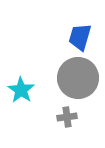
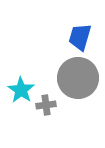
gray cross: moved 21 px left, 12 px up
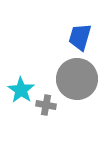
gray circle: moved 1 px left, 1 px down
gray cross: rotated 18 degrees clockwise
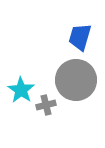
gray circle: moved 1 px left, 1 px down
gray cross: rotated 24 degrees counterclockwise
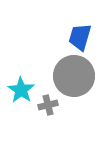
gray circle: moved 2 px left, 4 px up
gray cross: moved 2 px right
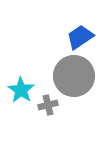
blue trapezoid: rotated 40 degrees clockwise
